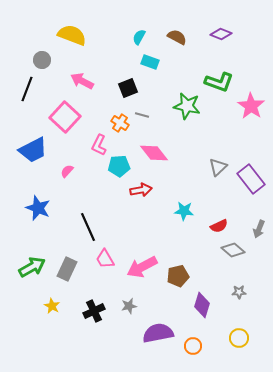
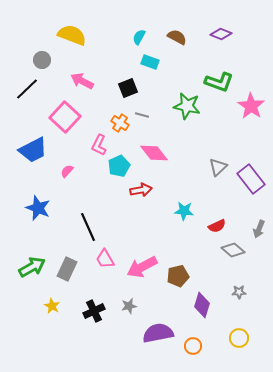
black line at (27, 89): rotated 25 degrees clockwise
cyan pentagon at (119, 166): rotated 20 degrees counterclockwise
red semicircle at (219, 226): moved 2 px left
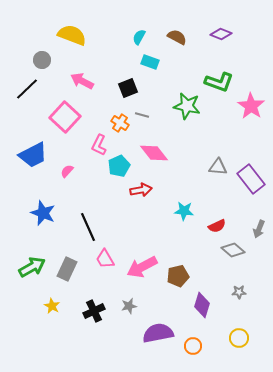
blue trapezoid at (33, 150): moved 5 px down
gray triangle at (218, 167): rotated 48 degrees clockwise
blue star at (38, 208): moved 5 px right, 5 px down
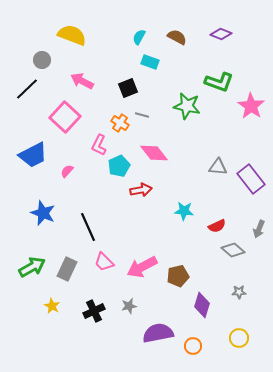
pink trapezoid at (105, 259): moved 1 px left, 3 px down; rotated 15 degrees counterclockwise
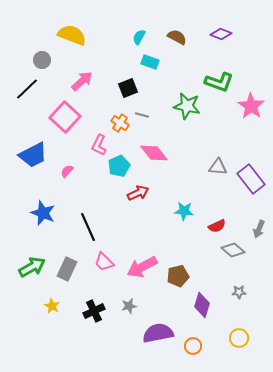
pink arrow at (82, 81): rotated 110 degrees clockwise
red arrow at (141, 190): moved 3 px left, 3 px down; rotated 15 degrees counterclockwise
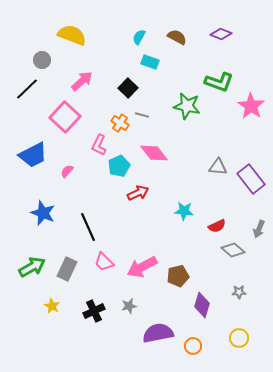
black square at (128, 88): rotated 24 degrees counterclockwise
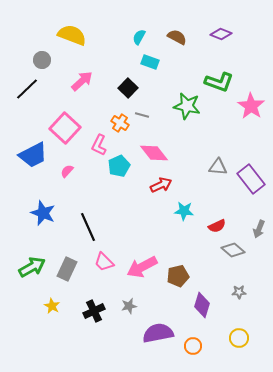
pink square at (65, 117): moved 11 px down
red arrow at (138, 193): moved 23 px right, 8 px up
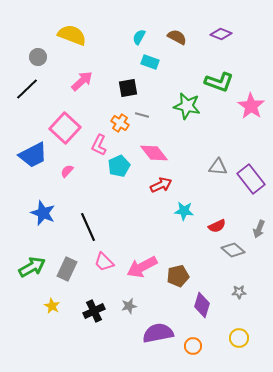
gray circle at (42, 60): moved 4 px left, 3 px up
black square at (128, 88): rotated 36 degrees clockwise
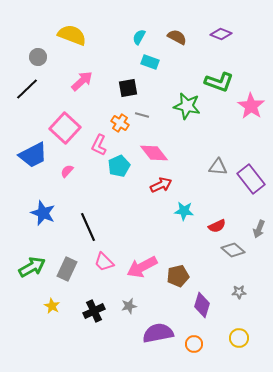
orange circle at (193, 346): moved 1 px right, 2 px up
